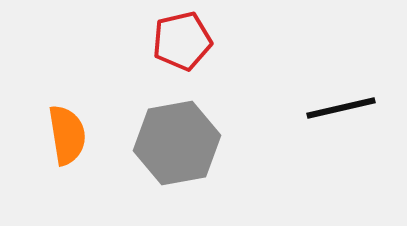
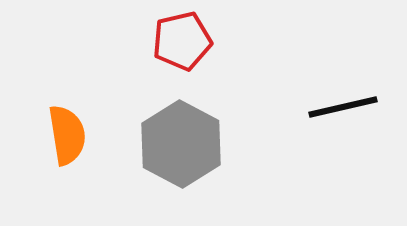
black line: moved 2 px right, 1 px up
gray hexagon: moved 4 px right, 1 px down; rotated 22 degrees counterclockwise
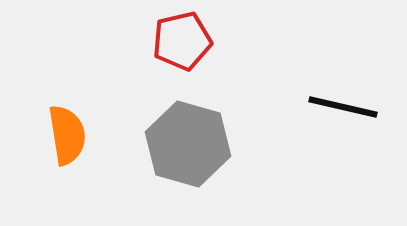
black line: rotated 26 degrees clockwise
gray hexagon: moved 7 px right; rotated 12 degrees counterclockwise
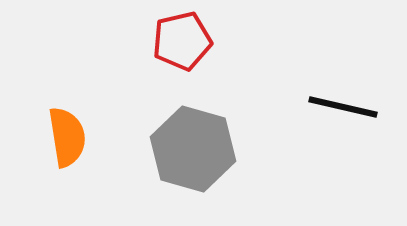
orange semicircle: moved 2 px down
gray hexagon: moved 5 px right, 5 px down
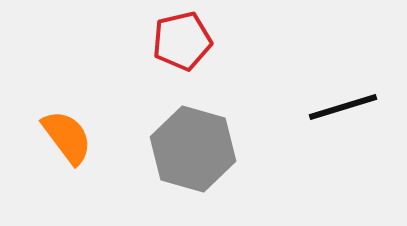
black line: rotated 30 degrees counterclockwise
orange semicircle: rotated 28 degrees counterclockwise
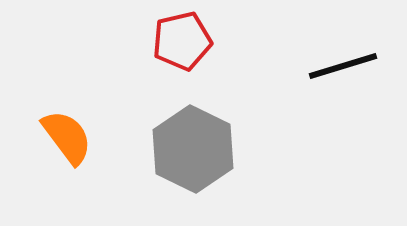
black line: moved 41 px up
gray hexagon: rotated 10 degrees clockwise
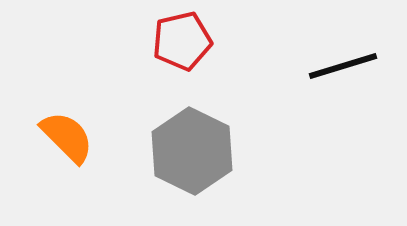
orange semicircle: rotated 8 degrees counterclockwise
gray hexagon: moved 1 px left, 2 px down
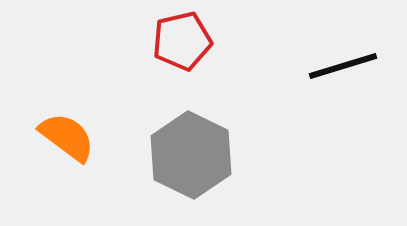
orange semicircle: rotated 8 degrees counterclockwise
gray hexagon: moved 1 px left, 4 px down
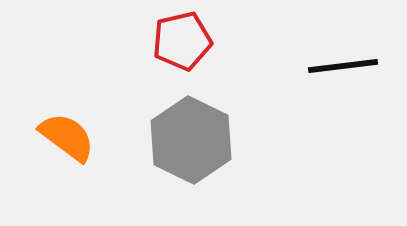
black line: rotated 10 degrees clockwise
gray hexagon: moved 15 px up
